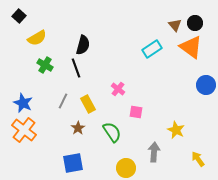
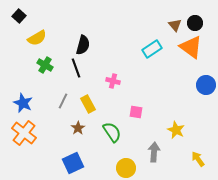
pink cross: moved 5 px left, 8 px up; rotated 24 degrees counterclockwise
orange cross: moved 3 px down
blue square: rotated 15 degrees counterclockwise
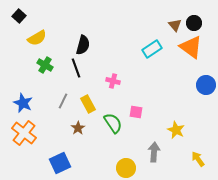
black circle: moved 1 px left
green semicircle: moved 1 px right, 9 px up
blue square: moved 13 px left
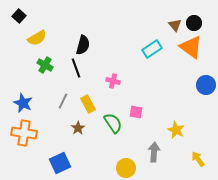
orange cross: rotated 30 degrees counterclockwise
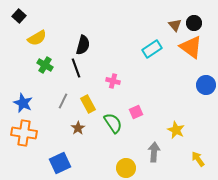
pink square: rotated 32 degrees counterclockwise
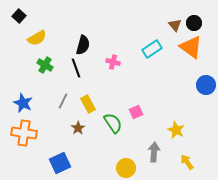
pink cross: moved 19 px up
yellow arrow: moved 11 px left, 3 px down
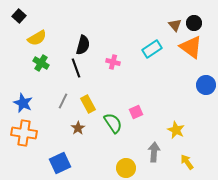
green cross: moved 4 px left, 2 px up
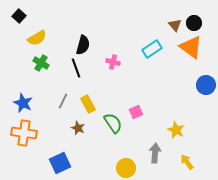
brown star: rotated 16 degrees counterclockwise
gray arrow: moved 1 px right, 1 px down
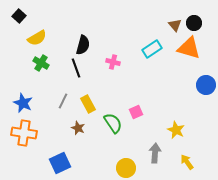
orange triangle: moved 2 px left, 1 px down; rotated 20 degrees counterclockwise
